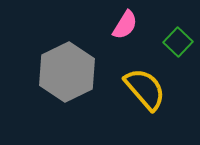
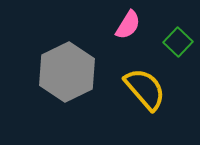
pink semicircle: moved 3 px right
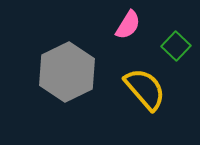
green square: moved 2 px left, 4 px down
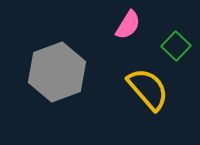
gray hexagon: moved 10 px left; rotated 6 degrees clockwise
yellow semicircle: moved 3 px right
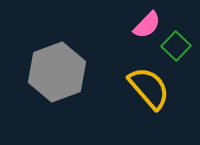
pink semicircle: moved 19 px right; rotated 12 degrees clockwise
yellow semicircle: moved 1 px right, 1 px up
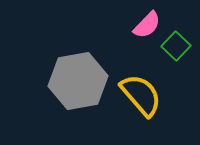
gray hexagon: moved 21 px right, 9 px down; rotated 10 degrees clockwise
yellow semicircle: moved 8 px left, 7 px down
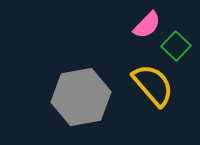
gray hexagon: moved 3 px right, 16 px down
yellow semicircle: moved 12 px right, 10 px up
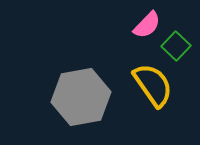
yellow semicircle: rotated 6 degrees clockwise
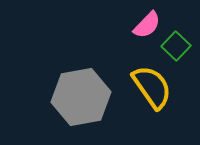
yellow semicircle: moved 1 px left, 2 px down
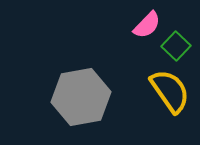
yellow semicircle: moved 18 px right, 4 px down
